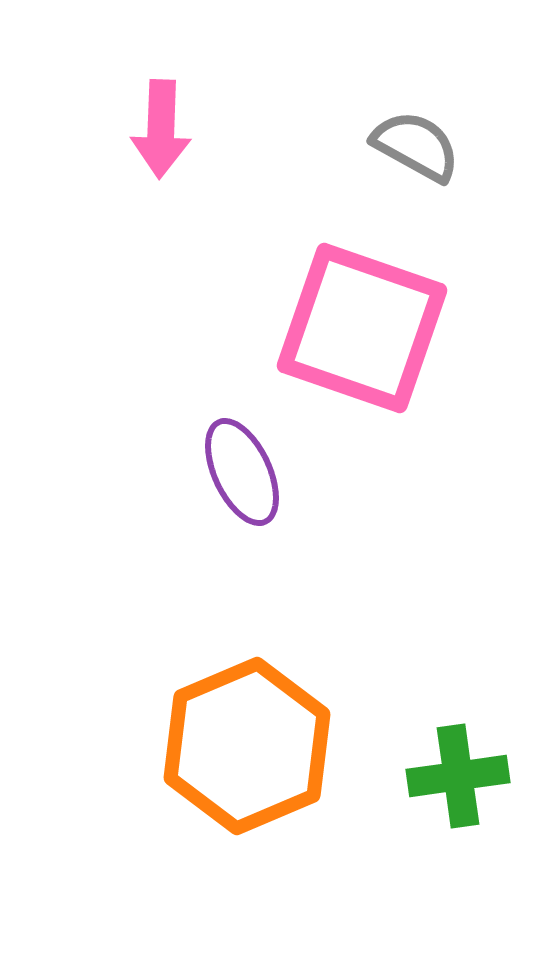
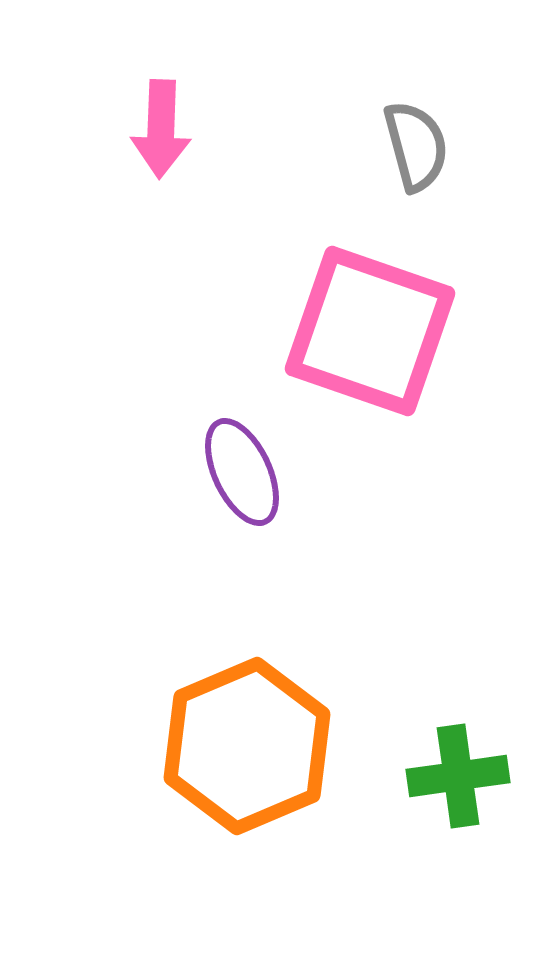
gray semicircle: rotated 46 degrees clockwise
pink square: moved 8 px right, 3 px down
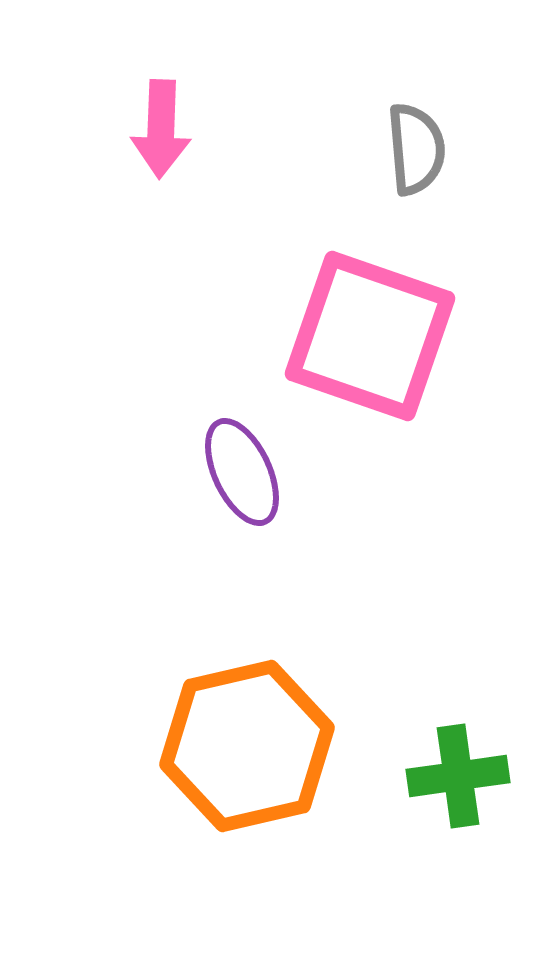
gray semicircle: moved 3 px down; rotated 10 degrees clockwise
pink square: moved 5 px down
orange hexagon: rotated 10 degrees clockwise
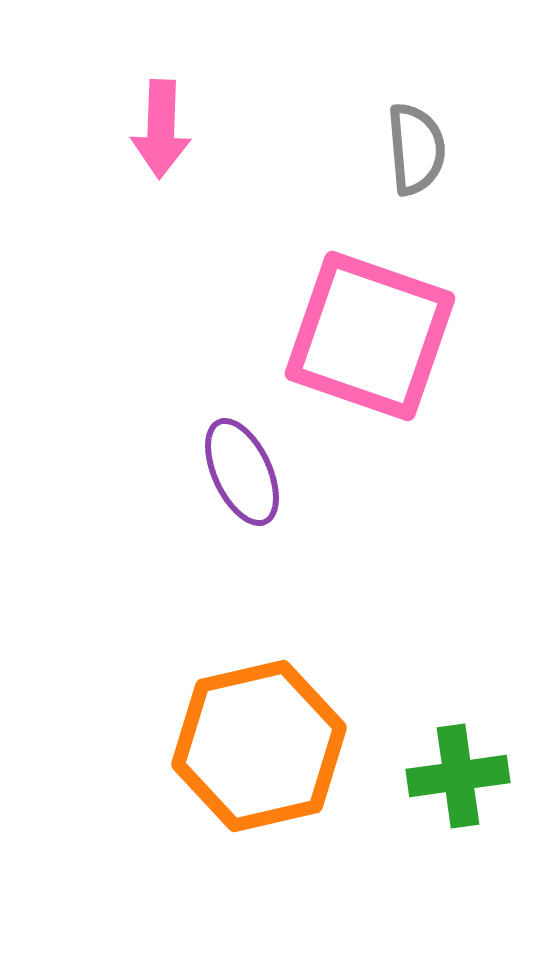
orange hexagon: moved 12 px right
